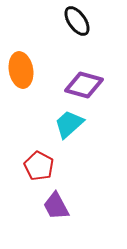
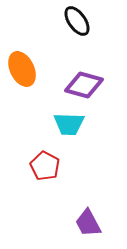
orange ellipse: moved 1 px right, 1 px up; rotated 16 degrees counterclockwise
cyan trapezoid: rotated 136 degrees counterclockwise
red pentagon: moved 6 px right
purple trapezoid: moved 32 px right, 17 px down
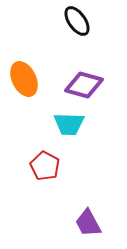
orange ellipse: moved 2 px right, 10 px down
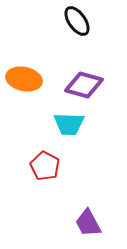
orange ellipse: rotated 52 degrees counterclockwise
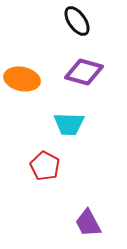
orange ellipse: moved 2 px left
purple diamond: moved 13 px up
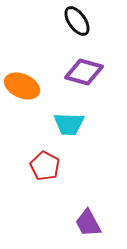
orange ellipse: moved 7 px down; rotated 12 degrees clockwise
